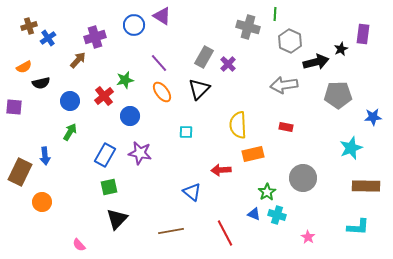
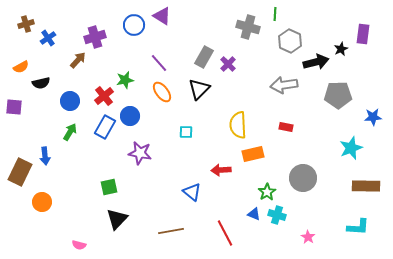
brown cross at (29, 26): moved 3 px left, 2 px up
orange semicircle at (24, 67): moved 3 px left
blue rectangle at (105, 155): moved 28 px up
pink semicircle at (79, 245): rotated 32 degrees counterclockwise
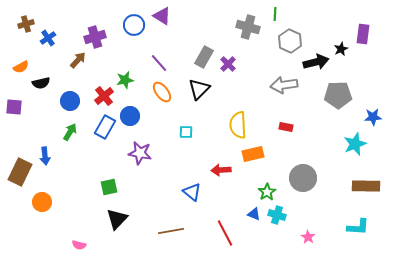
cyan star at (351, 148): moved 4 px right, 4 px up
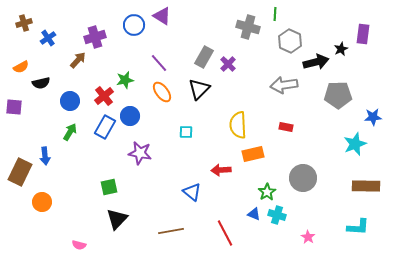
brown cross at (26, 24): moved 2 px left, 1 px up
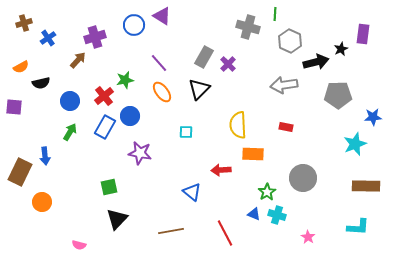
orange rectangle at (253, 154): rotated 15 degrees clockwise
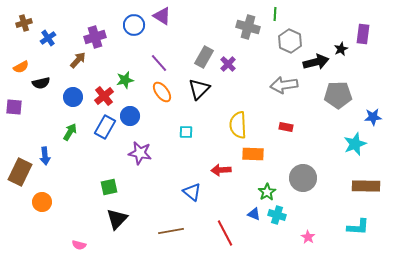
blue circle at (70, 101): moved 3 px right, 4 px up
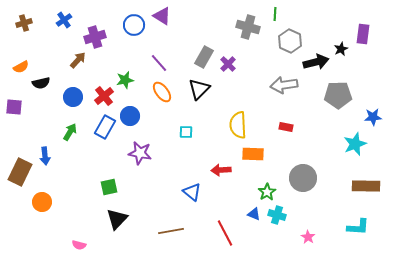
blue cross at (48, 38): moved 16 px right, 18 px up
